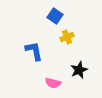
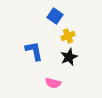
yellow cross: moved 1 px right, 1 px up
black star: moved 10 px left, 13 px up
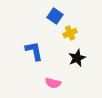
yellow cross: moved 2 px right, 3 px up
black star: moved 8 px right, 1 px down
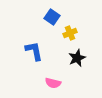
blue square: moved 3 px left, 1 px down
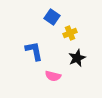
pink semicircle: moved 7 px up
